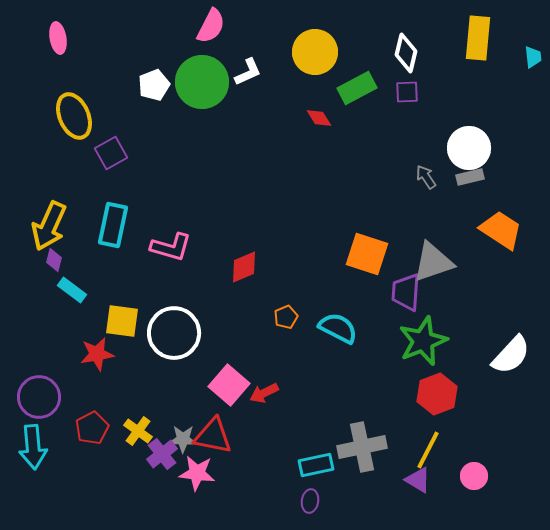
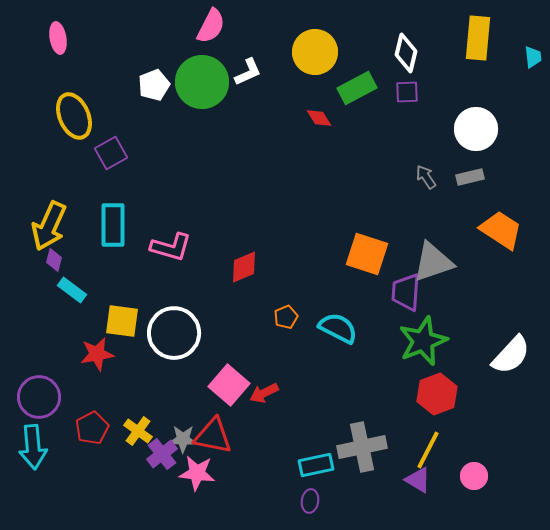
white circle at (469, 148): moved 7 px right, 19 px up
cyan rectangle at (113, 225): rotated 12 degrees counterclockwise
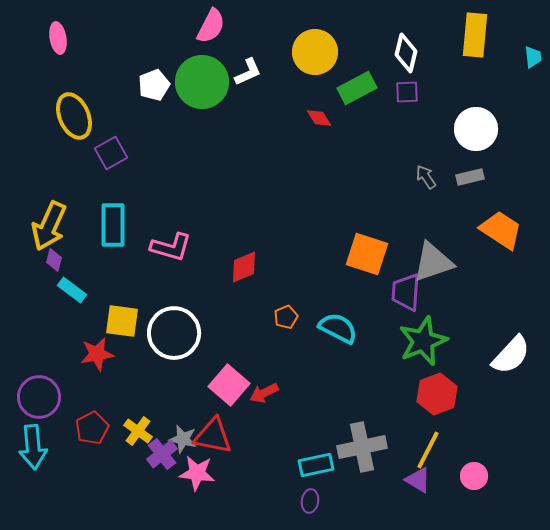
yellow rectangle at (478, 38): moved 3 px left, 3 px up
gray star at (183, 439): rotated 12 degrees clockwise
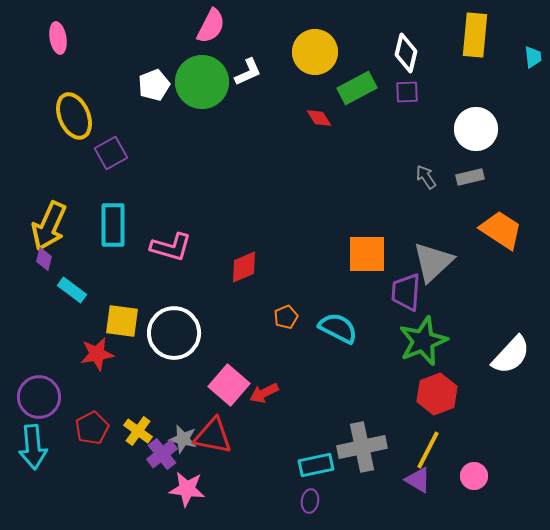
orange square at (367, 254): rotated 18 degrees counterclockwise
purple diamond at (54, 260): moved 10 px left, 1 px up
gray triangle at (433, 262): rotated 24 degrees counterclockwise
pink star at (197, 473): moved 10 px left, 16 px down
